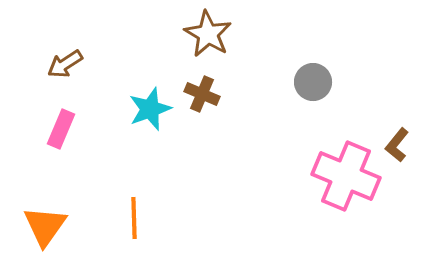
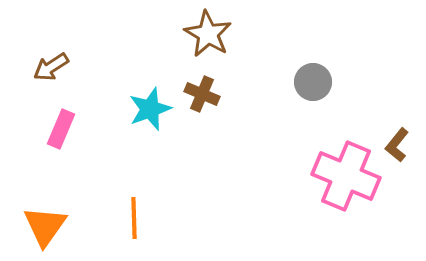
brown arrow: moved 14 px left, 3 px down
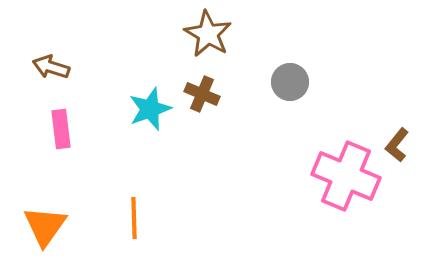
brown arrow: rotated 51 degrees clockwise
gray circle: moved 23 px left
pink rectangle: rotated 30 degrees counterclockwise
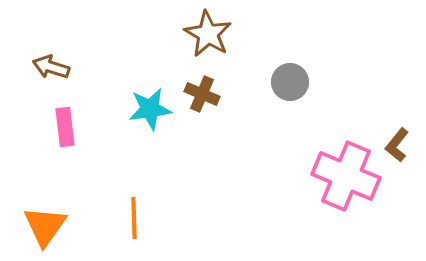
cyan star: rotated 12 degrees clockwise
pink rectangle: moved 4 px right, 2 px up
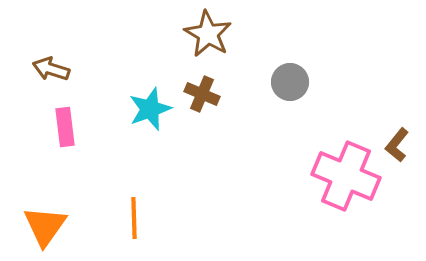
brown arrow: moved 2 px down
cyan star: rotated 12 degrees counterclockwise
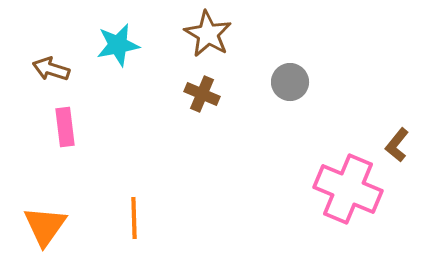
cyan star: moved 32 px left, 64 px up; rotated 9 degrees clockwise
pink cross: moved 2 px right, 13 px down
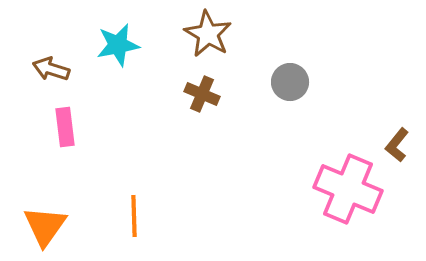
orange line: moved 2 px up
